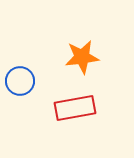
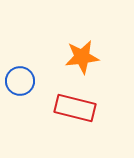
red rectangle: rotated 24 degrees clockwise
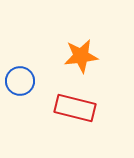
orange star: moved 1 px left, 1 px up
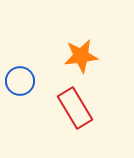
red rectangle: rotated 45 degrees clockwise
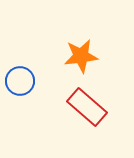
red rectangle: moved 12 px right, 1 px up; rotated 18 degrees counterclockwise
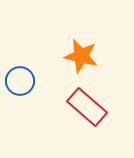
orange star: rotated 20 degrees clockwise
